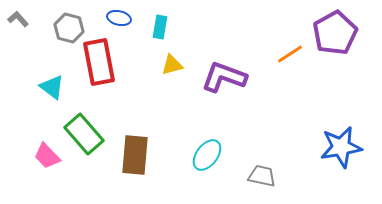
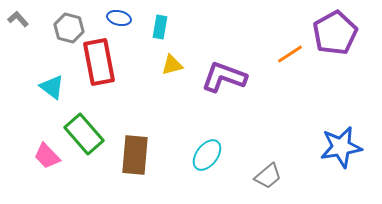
gray trapezoid: moved 6 px right; rotated 128 degrees clockwise
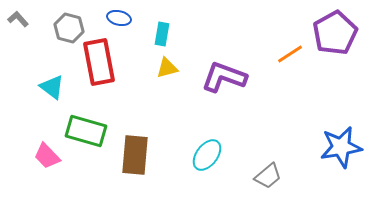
cyan rectangle: moved 2 px right, 7 px down
yellow triangle: moved 5 px left, 3 px down
green rectangle: moved 2 px right, 3 px up; rotated 33 degrees counterclockwise
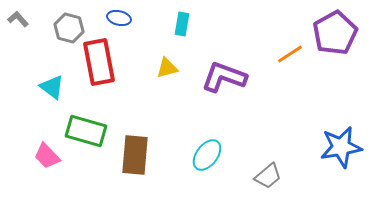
cyan rectangle: moved 20 px right, 10 px up
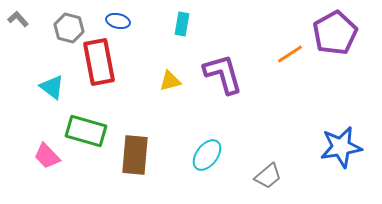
blue ellipse: moved 1 px left, 3 px down
yellow triangle: moved 3 px right, 13 px down
purple L-shape: moved 1 px left, 3 px up; rotated 54 degrees clockwise
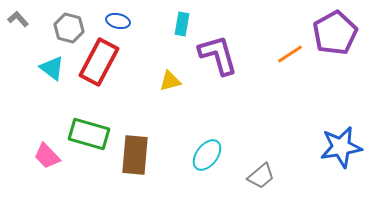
red rectangle: rotated 39 degrees clockwise
purple L-shape: moved 5 px left, 19 px up
cyan triangle: moved 19 px up
green rectangle: moved 3 px right, 3 px down
gray trapezoid: moved 7 px left
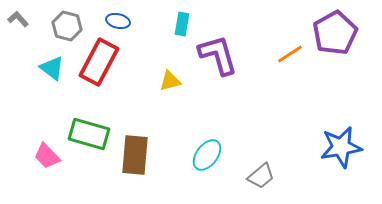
gray hexagon: moved 2 px left, 2 px up
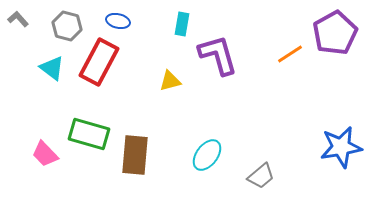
pink trapezoid: moved 2 px left, 2 px up
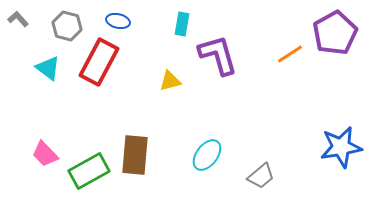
cyan triangle: moved 4 px left
green rectangle: moved 37 px down; rotated 45 degrees counterclockwise
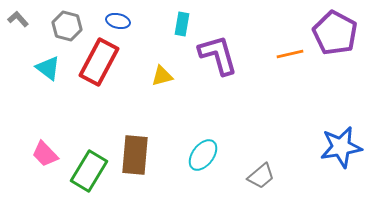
purple pentagon: rotated 15 degrees counterclockwise
orange line: rotated 20 degrees clockwise
yellow triangle: moved 8 px left, 5 px up
cyan ellipse: moved 4 px left
green rectangle: rotated 30 degrees counterclockwise
